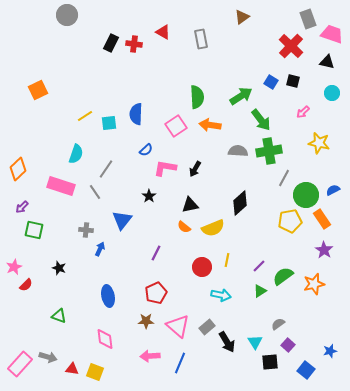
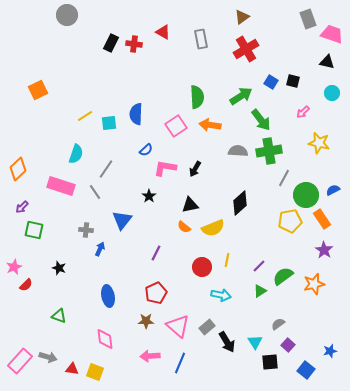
red cross at (291, 46): moved 45 px left, 3 px down; rotated 15 degrees clockwise
pink rectangle at (20, 364): moved 3 px up
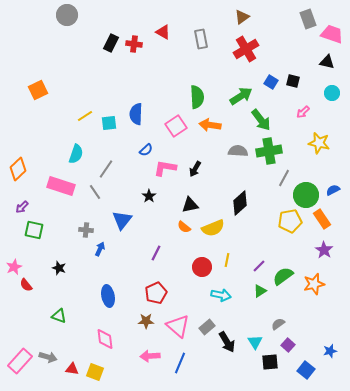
red semicircle at (26, 285): rotated 96 degrees clockwise
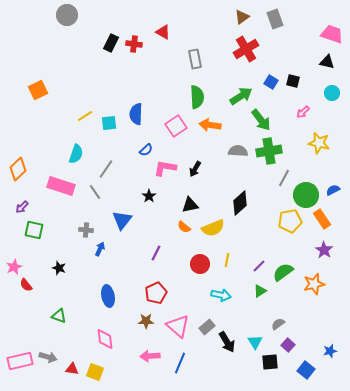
gray rectangle at (308, 19): moved 33 px left
gray rectangle at (201, 39): moved 6 px left, 20 px down
red circle at (202, 267): moved 2 px left, 3 px up
green semicircle at (283, 276): moved 4 px up
pink rectangle at (20, 361): rotated 35 degrees clockwise
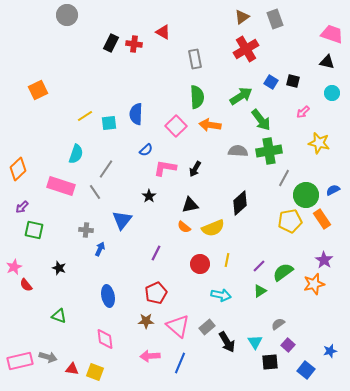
pink square at (176, 126): rotated 10 degrees counterclockwise
purple star at (324, 250): moved 10 px down
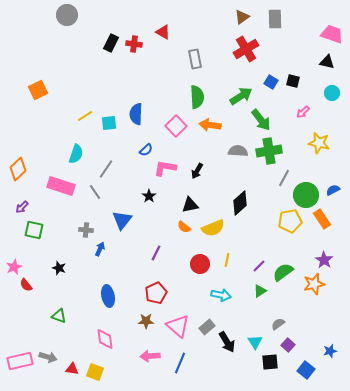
gray rectangle at (275, 19): rotated 18 degrees clockwise
black arrow at (195, 169): moved 2 px right, 2 px down
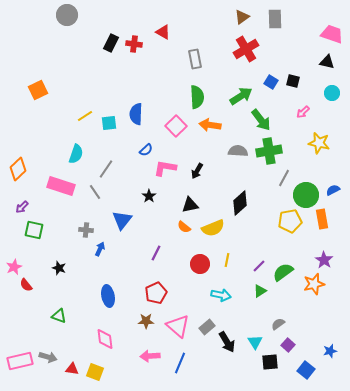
orange rectangle at (322, 219): rotated 24 degrees clockwise
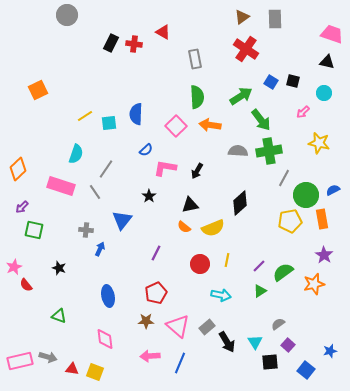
red cross at (246, 49): rotated 25 degrees counterclockwise
cyan circle at (332, 93): moved 8 px left
purple star at (324, 260): moved 5 px up
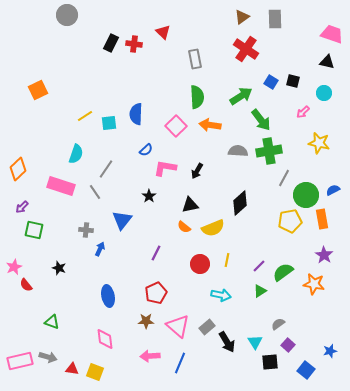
red triangle at (163, 32): rotated 14 degrees clockwise
orange star at (314, 284): rotated 25 degrees clockwise
green triangle at (59, 316): moved 7 px left, 6 px down
